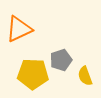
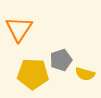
orange triangle: rotated 32 degrees counterclockwise
yellow semicircle: moved 2 px up; rotated 54 degrees counterclockwise
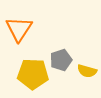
yellow semicircle: moved 2 px right, 3 px up
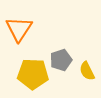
yellow semicircle: rotated 48 degrees clockwise
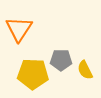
gray pentagon: rotated 20 degrees clockwise
yellow semicircle: moved 2 px left, 1 px up
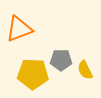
orange triangle: rotated 36 degrees clockwise
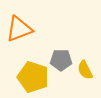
yellow pentagon: moved 3 px down; rotated 16 degrees clockwise
